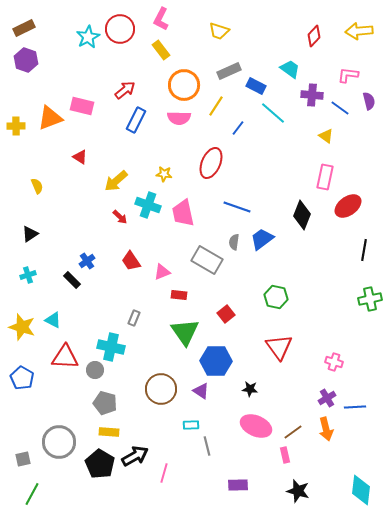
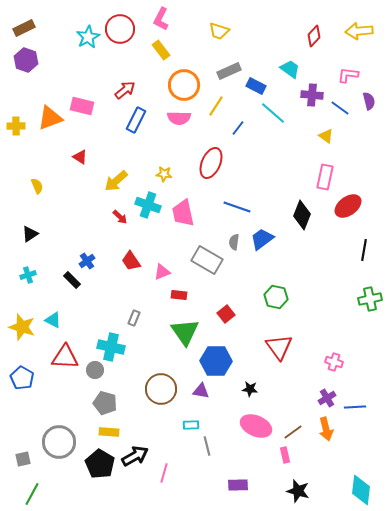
purple triangle at (201, 391): rotated 24 degrees counterclockwise
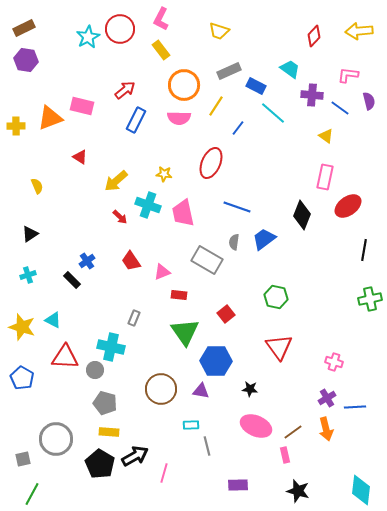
purple hexagon at (26, 60): rotated 10 degrees counterclockwise
blue trapezoid at (262, 239): moved 2 px right
gray circle at (59, 442): moved 3 px left, 3 px up
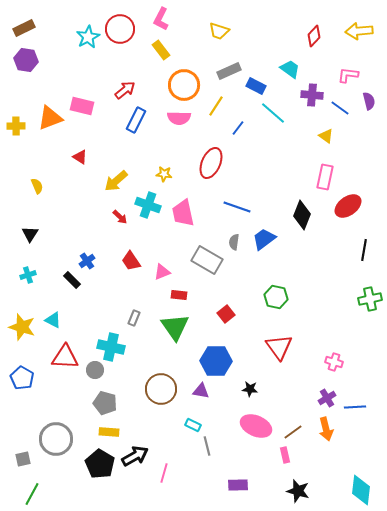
black triangle at (30, 234): rotated 24 degrees counterclockwise
green triangle at (185, 332): moved 10 px left, 5 px up
cyan rectangle at (191, 425): moved 2 px right; rotated 28 degrees clockwise
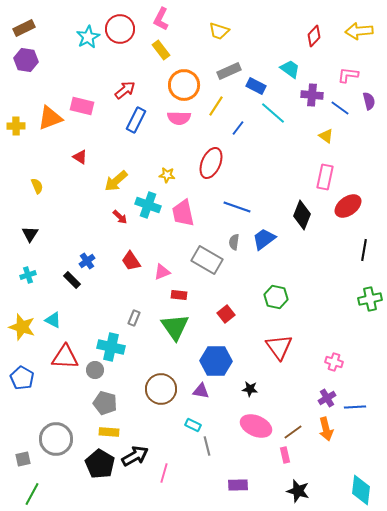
yellow star at (164, 174): moved 3 px right, 1 px down
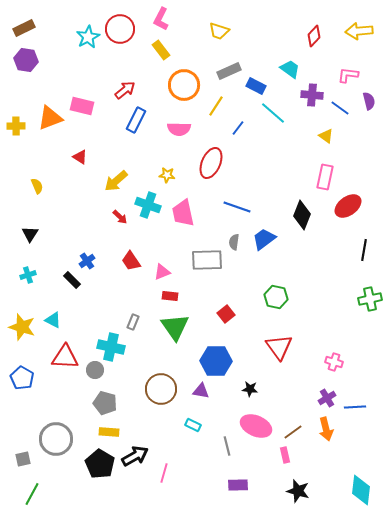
pink semicircle at (179, 118): moved 11 px down
gray rectangle at (207, 260): rotated 32 degrees counterclockwise
red rectangle at (179, 295): moved 9 px left, 1 px down
gray rectangle at (134, 318): moved 1 px left, 4 px down
gray line at (207, 446): moved 20 px right
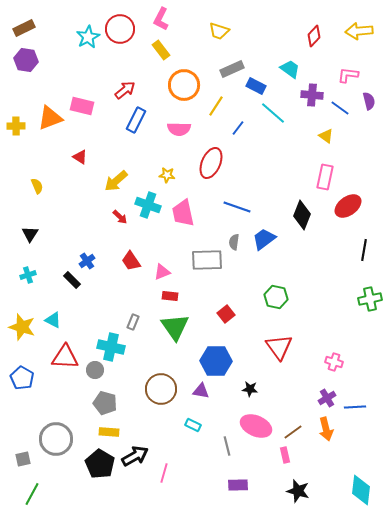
gray rectangle at (229, 71): moved 3 px right, 2 px up
